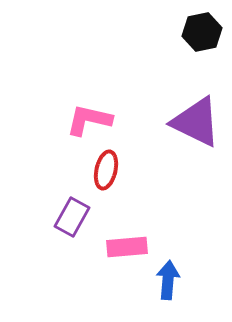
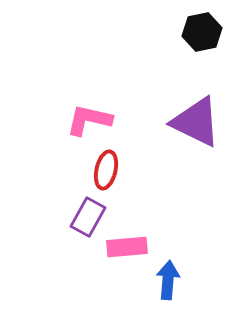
purple rectangle: moved 16 px right
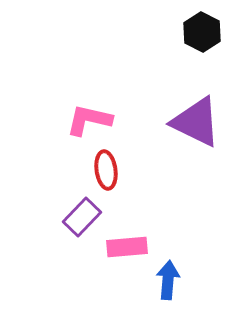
black hexagon: rotated 21 degrees counterclockwise
red ellipse: rotated 21 degrees counterclockwise
purple rectangle: moved 6 px left; rotated 15 degrees clockwise
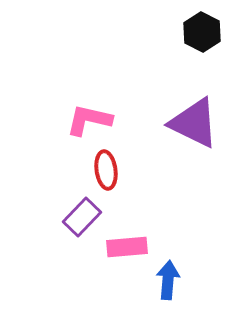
purple triangle: moved 2 px left, 1 px down
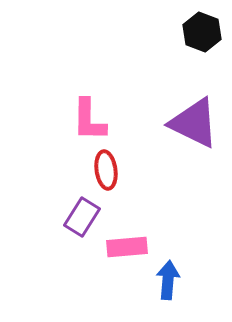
black hexagon: rotated 6 degrees counterclockwise
pink L-shape: rotated 102 degrees counterclockwise
purple rectangle: rotated 12 degrees counterclockwise
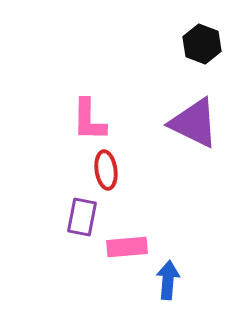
black hexagon: moved 12 px down
purple rectangle: rotated 21 degrees counterclockwise
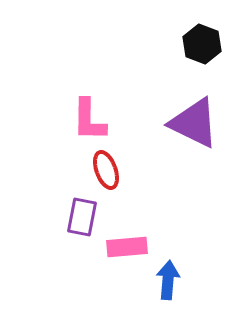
red ellipse: rotated 12 degrees counterclockwise
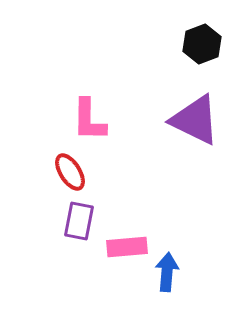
black hexagon: rotated 18 degrees clockwise
purple triangle: moved 1 px right, 3 px up
red ellipse: moved 36 px left, 2 px down; rotated 12 degrees counterclockwise
purple rectangle: moved 3 px left, 4 px down
blue arrow: moved 1 px left, 8 px up
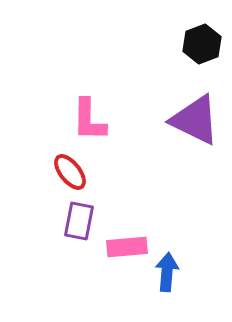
red ellipse: rotated 6 degrees counterclockwise
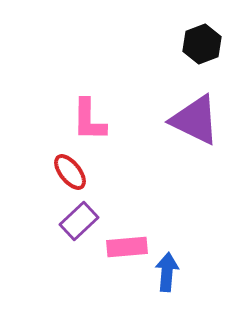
purple rectangle: rotated 36 degrees clockwise
